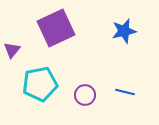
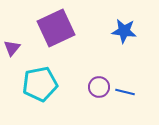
blue star: rotated 20 degrees clockwise
purple triangle: moved 2 px up
purple circle: moved 14 px right, 8 px up
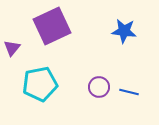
purple square: moved 4 px left, 2 px up
blue line: moved 4 px right
